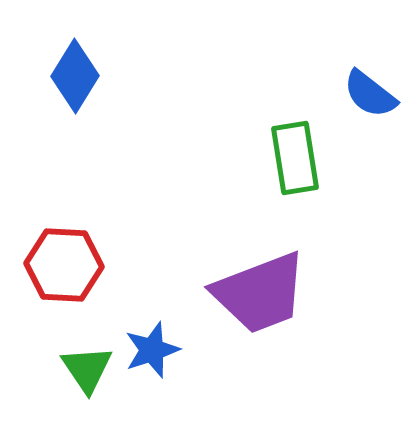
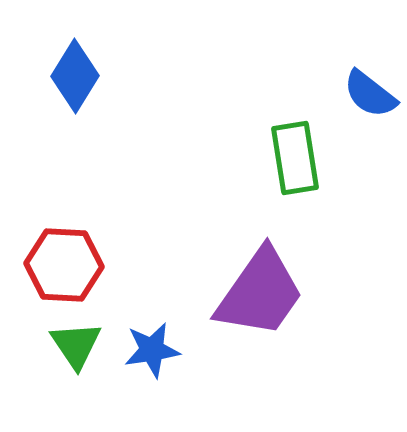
purple trapezoid: rotated 34 degrees counterclockwise
blue star: rotated 10 degrees clockwise
green triangle: moved 11 px left, 24 px up
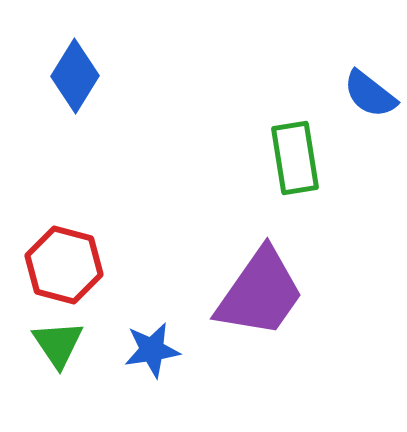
red hexagon: rotated 12 degrees clockwise
green triangle: moved 18 px left, 1 px up
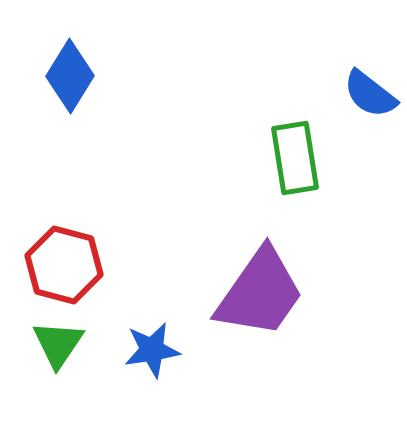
blue diamond: moved 5 px left
green triangle: rotated 8 degrees clockwise
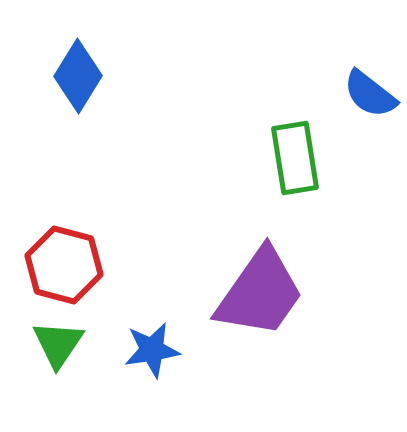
blue diamond: moved 8 px right
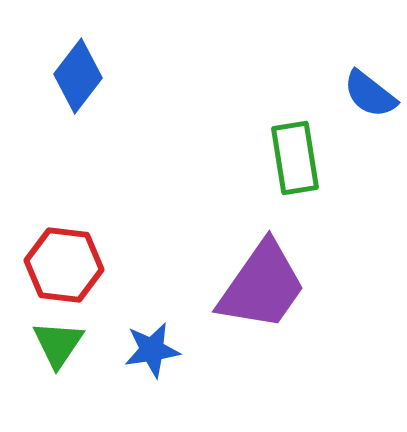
blue diamond: rotated 6 degrees clockwise
red hexagon: rotated 8 degrees counterclockwise
purple trapezoid: moved 2 px right, 7 px up
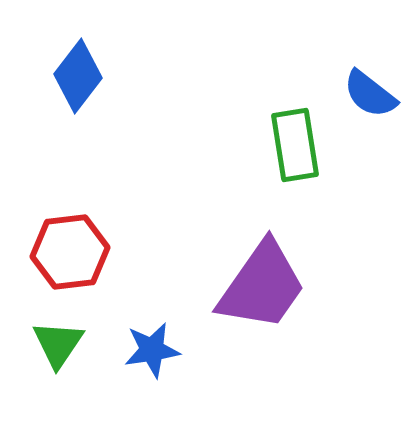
green rectangle: moved 13 px up
red hexagon: moved 6 px right, 13 px up; rotated 14 degrees counterclockwise
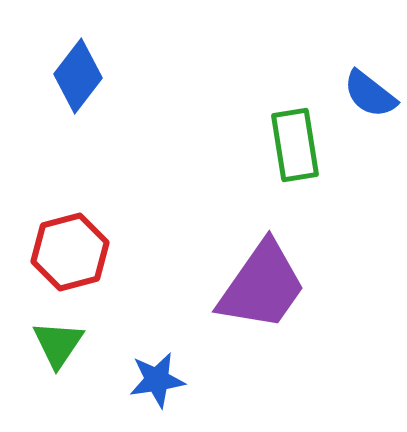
red hexagon: rotated 8 degrees counterclockwise
blue star: moved 5 px right, 30 px down
